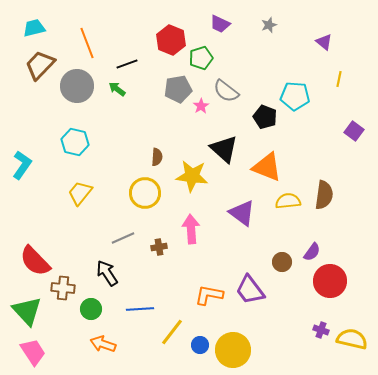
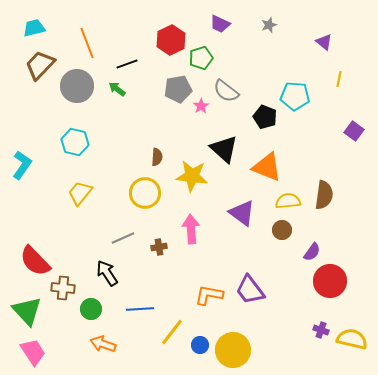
red hexagon at (171, 40): rotated 12 degrees clockwise
brown circle at (282, 262): moved 32 px up
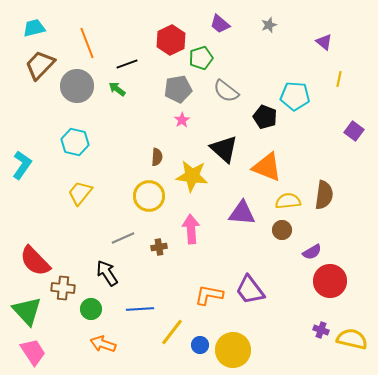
purple trapezoid at (220, 24): rotated 15 degrees clockwise
pink star at (201, 106): moved 19 px left, 14 px down
yellow circle at (145, 193): moved 4 px right, 3 px down
purple triangle at (242, 213): rotated 32 degrees counterclockwise
purple semicircle at (312, 252): rotated 24 degrees clockwise
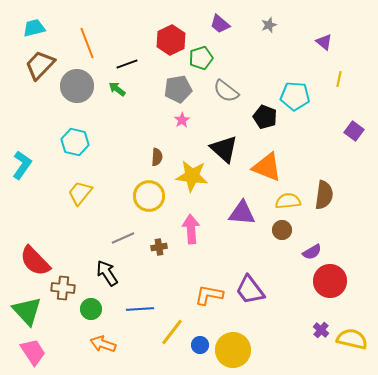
purple cross at (321, 330): rotated 21 degrees clockwise
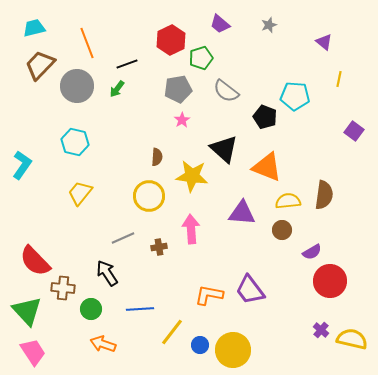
green arrow at (117, 89): rotated 90 degrees counterclockwise
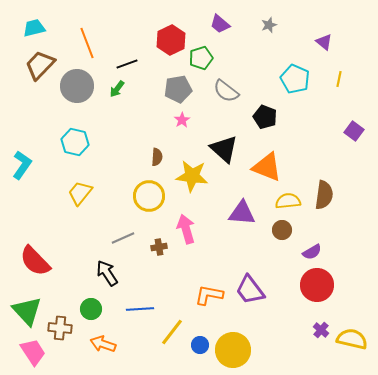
cyan pentagon at (295, 96): moved 17 px up; rotated 20 degrees clockwise
pink arrow at (191, 229): moved 5 px left; rotated 12 degrees counterclockwise
red circle at (330, 281): moved 13 px left, 4 px down
brown cross at (63, 288): moved 3 px left, 40 px down
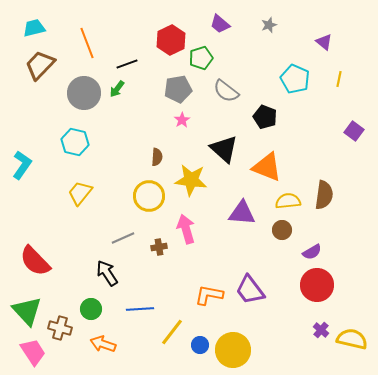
gray circle at (77, 86): moved 7 px right, 7 px down
yellow star at (192, 176): moved 1 px left, 4 px down
brown cross at (60, 328): rotated 10 degrees clockwise
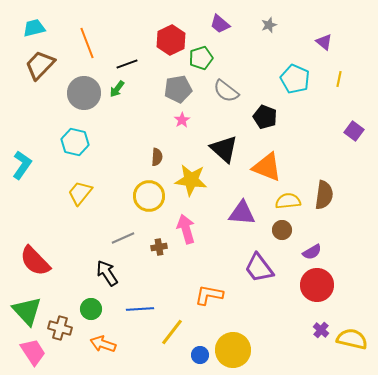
purple trapezoid at (250, 290): moved 9 px right, 22 px up
blue circle at (200, 345): moved 10 px down
